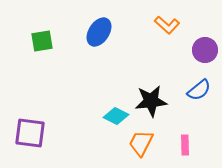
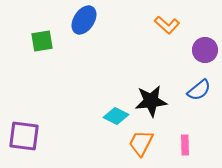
blue ellipse: moved 15 px left, 12 px up
purple square: moved 6 px left, 3 px down
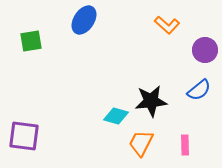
green square: moved 11 px left
cyan diamond: rotated 10 degrees counterclockwise
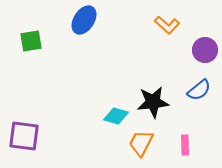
black star: moved 2 px right, 1 px down
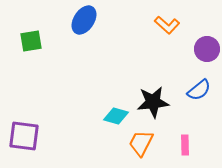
purple circle: moved 2 px right, 1 px up
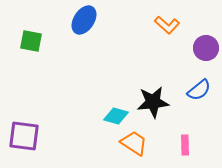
green square: rotated 20 degrees clockwise
purple circle: moved 1 px left, 1 px up
orange trapezoid: moved 7 px left; rotated 96 degrees clockwise
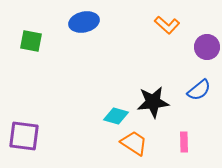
blue ellipse: moved 2 px down; rotated 44 degrees clockwise
purple circle: moved 1 px right, 1 px up
pink rectangle: moved 1 px left, 3 px up
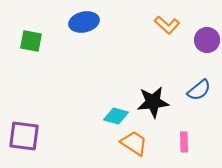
purple circle: moved 7 px up
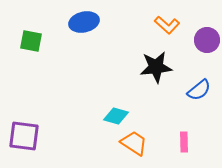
black star: moved 3 px right, 35 px up
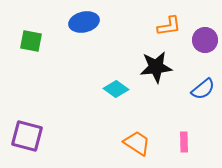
orange L-shape: moved 2 px right, 1 px down; rotated 50 degrees counterclockwise
purple circle: moved 2 px left
blue semicircle: moved 4 px right, 1 px up
cyan diamond: moved 27 px up; rotated 20 degrees clockwise
purple square: moved 3 px right; rotated 8 degrees clockwise
orange trapezoid: moved 3 px right
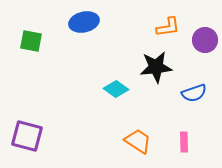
orange L-shape: moved 1 px left, 1 px down
blue semicircle: moved 9 px left, 4 px down; rotated 20 degrees clockwise
orange trapezoid: moved 1 px right, 2 px up
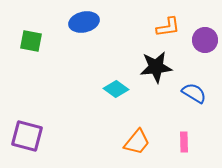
blue semicircle: rotated 130 degrees counterclockwise
orange trapezoid: moved 1 px left, 1 px down; rotated 96 degrees clockwise
